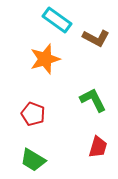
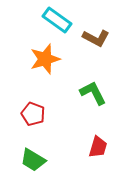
green L-shape: moved 7 px up
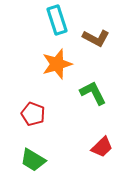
cyan rectangle: rotated 36 degrees clockwise
orange star: moved 12 px right, 5 px down
red trapezoid: moved 4 px right; rotated 30 degrees clockwise
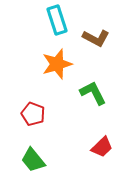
green trapezoid: rotated 20 degrees clockwise
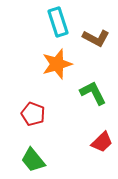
cyan rectangle: moved 1 px right, 2 px down
red trapezoid: moved 5 px up
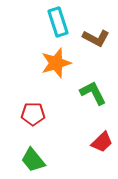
orange star: moved 1 px left, 1 px up
red pentagon: rotated 20 degrees counterclockwise
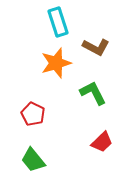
brown L-shape: moved 9 px down
red pentagon: rotated 25 degrees clockwise
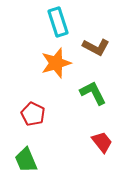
red trapezoid: rotated 85 degrees counterclockwise
green trapezoid: moved 7 px left; rotated 16 degrees clockwise
